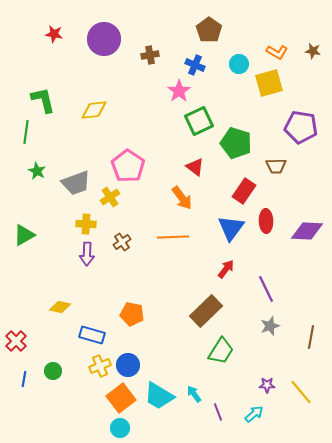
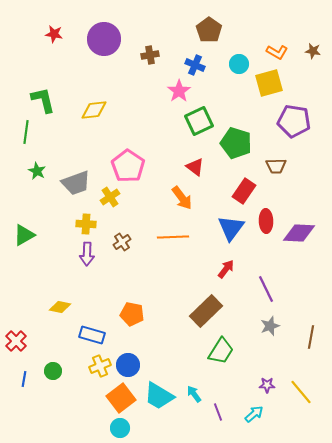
purple pentagon at (301, 127): moved 7 px left, 6 px up
purple diamond at (307, 231): moved 8 px left, 2 px down
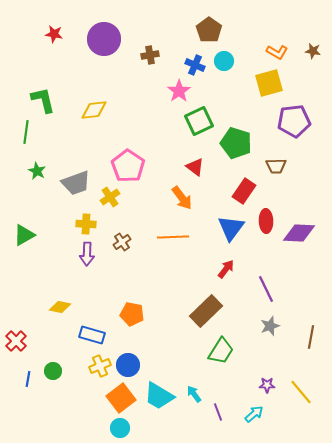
cyan circle at (239, 64): moved 15 px left, 3 px up
purple pentagon at (294, 121): rotated 16 degrees counterclockwise
blue line at (24, 379): moved 4 px right
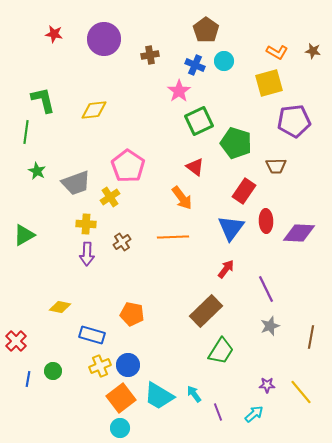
brown pentagon at (209, 30): moved 3 px left
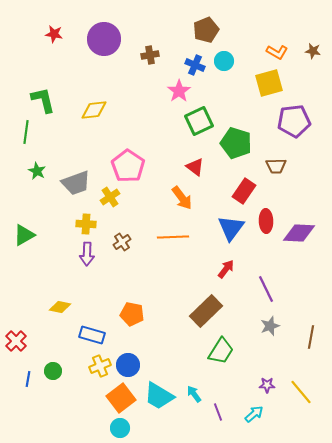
brown pentagon at (206, 30): rotated 15 degrees clockwise
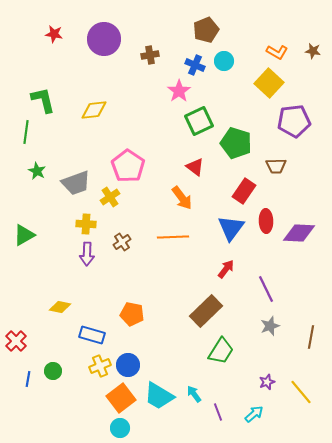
yellow square at (269, 83): rotated 32 degrees counterclockwise
purple star at (267, 385): moved 3 px up; rotated 21 degrees counterclockwise
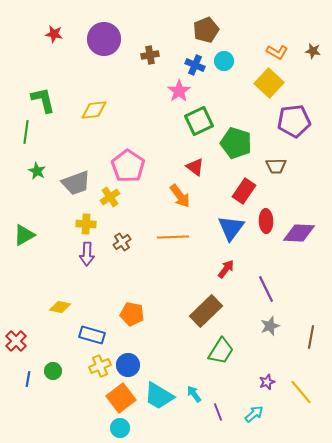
orange arrow at (182, 198): moved 2 px left, 2 px up
